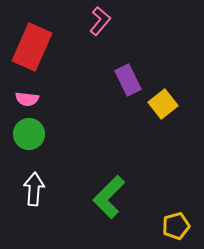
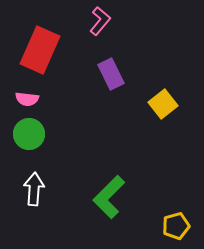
red rectangle: moved 8 px right, 3 px down
purple rectangle: moved 17 px left, 6 px up
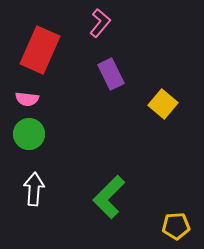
pink L-shape: moved 2 px down
yellow square: rotated 12 degrees counterclockwise
yellow pentagon: rotated 12 degrees clockwise
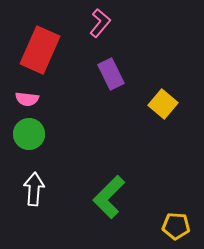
yellow pentagon: rotated 8 degrees clockwise
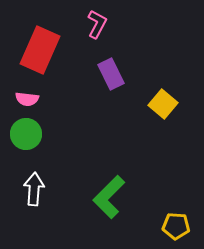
pink L-shape: moved 3 px left, 1 px down; rotated 12 degrees counterclockwise
green circle: moved 3 px left
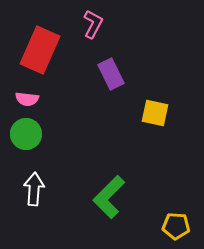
pink L-shape: moved 4 px left
yellow square: moved 8 px left, 9 px down; rotated 28 degrees counterclockwise
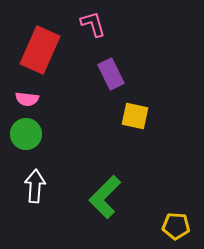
pink L-shape: rotated 44 degrees counterclockwise
yellow square: moved 20 px left, 3 px down
white arrow: moved 1 px right, 3 px up
green L-shape: moved 4 px left
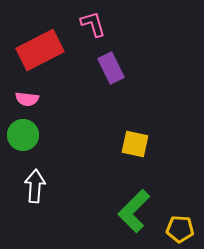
red rectangle: rotated 39 degrees clockwise
purple rectangle: moved 6 px up
yellow square: moved 28 px down
green circle: moved 3 px left, 1 px down
green L-shape: moved 29 px right, 14 px down
yellow pentagon: moved 4 px right, 3 px down
